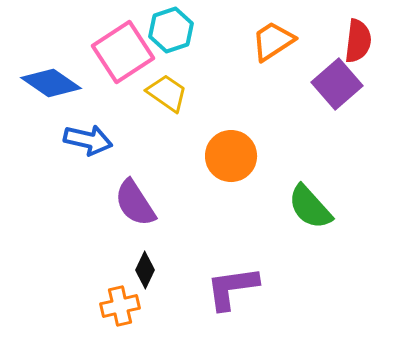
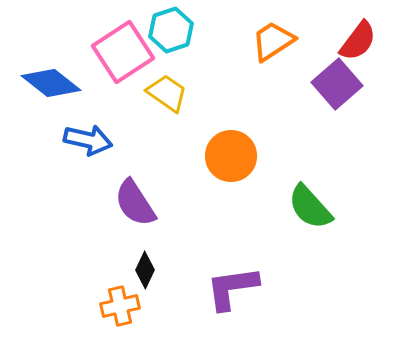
red semicircle: rotated 30 degrees clockwise
blue diamond: rotated 4 degrees clockwise
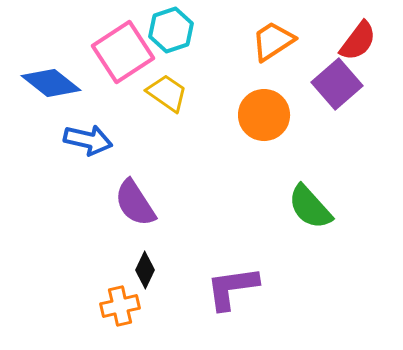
orange circle: moved 33 px right, 41 px up
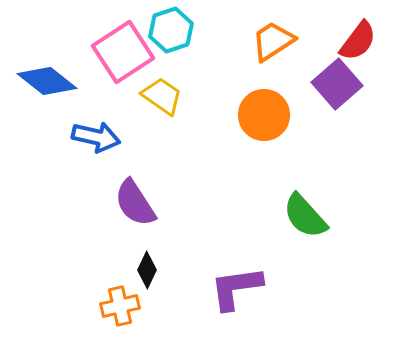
blue diamond: moved 4 px left, 2 px up
yellow trapezoid: moved 5 px left, 3 px down
blue arrow: moved 8 px right, 3 px up
green semicircle: moved 5 px left, 9 px down
black diamond: moved 2 px right
purple L-shape: moved 4 px right
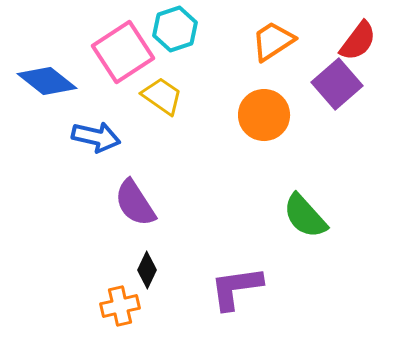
cyan hexagon: moved 4 px right, 1 px up
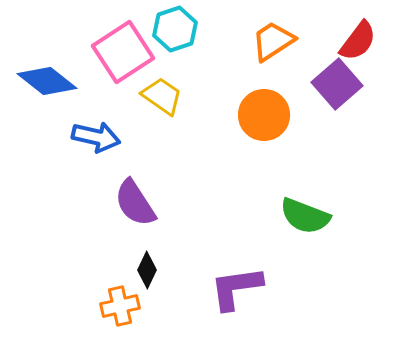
green semicircle: rotated 27 degrees counterclockwise
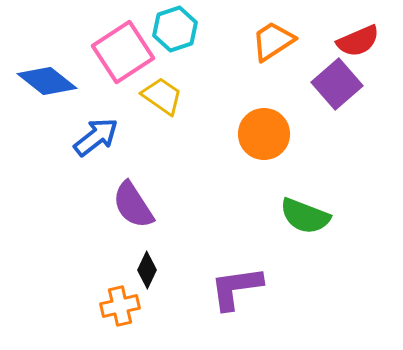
red semicircle: rotated 30 degrees clockwise
orange circle: moved 19 px down
blue arrow: rotated 51 degrees counterclockwise
purple semicircle: moved 2 px left, 2 px down
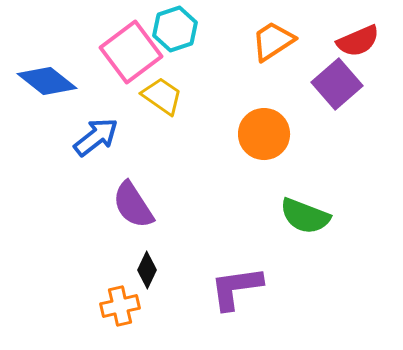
pink square: moved 8 px right; rotated 4 degrees counterclockwise
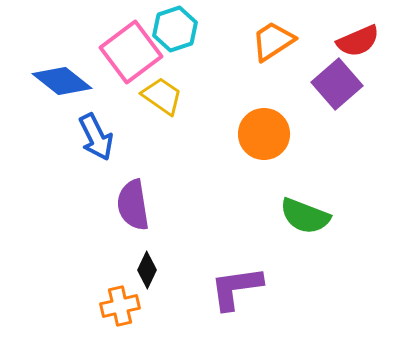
blue diamond: moved 15 px right
blue arrow: rotated 102 degrees clockwise
purple semicircle: rotated 24 degrees clockwise
